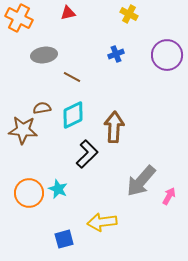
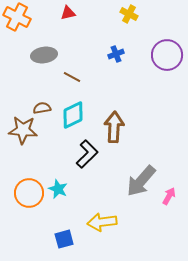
orange cross: moved 2 px left, 1 px up
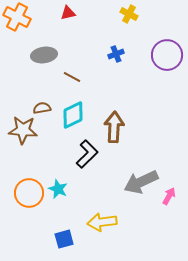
gray arrow: moved 1 px down; rotated 24 degrees clockwise
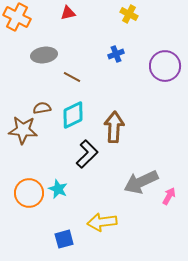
purple circle: moved 2 px left, 11 px down
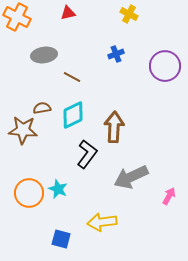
black L-shape: rotated 8 degrees counterclockwise
gray arrow: moved 10 px left, 5 px up
blue square: moved 3 px left; rotated 30 degrees clockwise
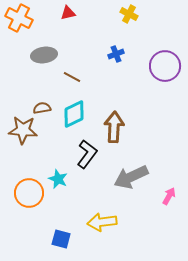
orange cross: moved 2 px right, 1 px down
cyan diamond: moved 1 px right, 1 px up
cyan star: moved 10 px up
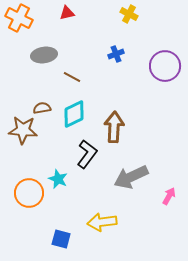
red triangle: moved 1 px left
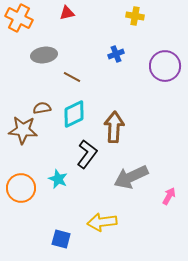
yellow cross: moved 6 px right, 2 px down; rotated 18 degrees counterclockwise
orange circle: moved 8 px left, 5 px up
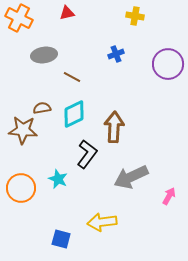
purple circle: moved 3 px right, 2 px up
